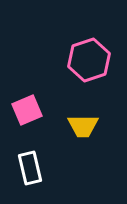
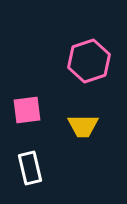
pink hexagon: moved 1 px down
pink square: rotated 16 degrees clockwise
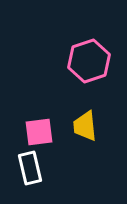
pink square: moved 12 px right, 22 px down
yellow trapezoid: moved 2 px right; rotated 84 degrees clockwise
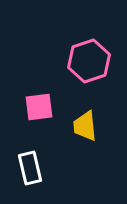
pink square: moved 25 px up
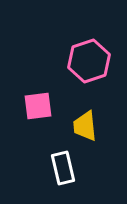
pink square: moved 1 px left, 1 px up
white rectangle: moved 33 px right
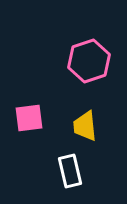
pink square: moved 9 px left, 12 px down
white rectangle: moved 7 px right, 3 px down
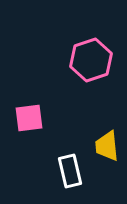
pink hexagon: moved 2 px right, 1 px up
yellow trapezoid: moved 22 px right, 20 px down
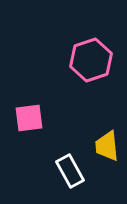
white rectangle: rotated 16 degrees counterclockwise
